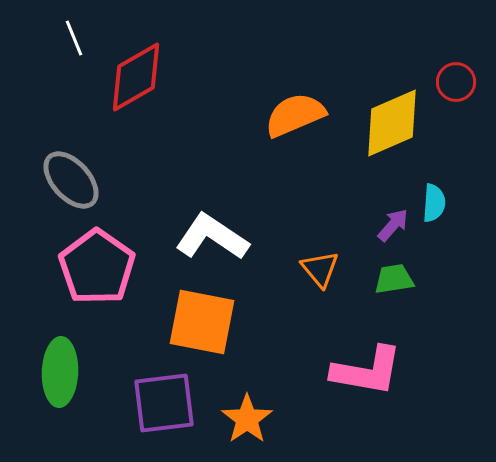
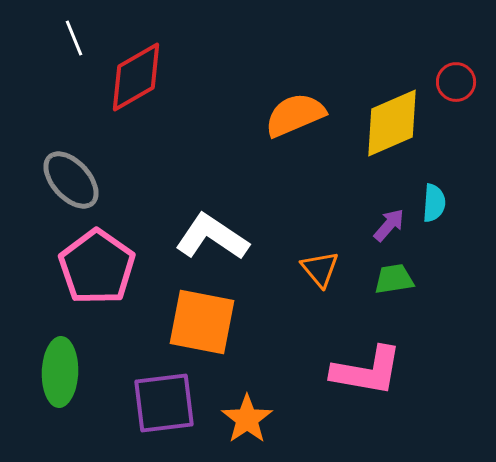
purple arrow: moved 4 px left
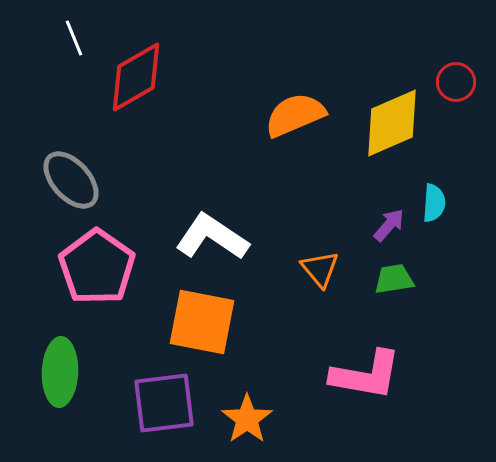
pink L-shape: moved 1 px left, 4 px down
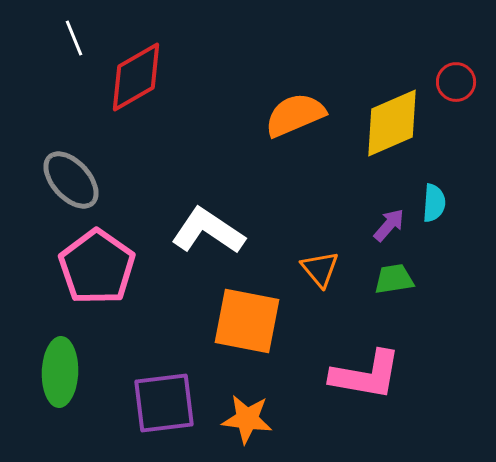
white L-shape: moved 4 px left, 6 px up
orange square: moved 45 px right, 1 px up
orange star: rotated 30 degrees counterclockwise
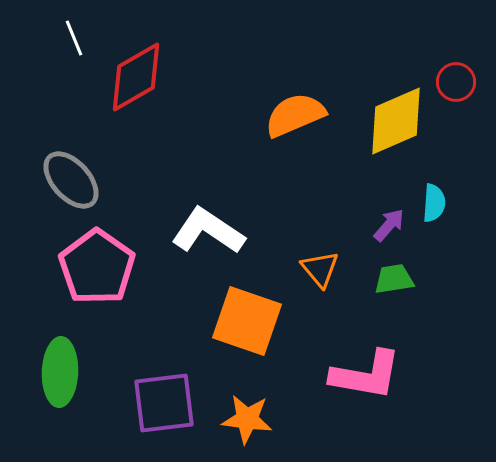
yellow diamond: moved 4 px right, 2 px up
orange square: rotated 8 degrees clockwise
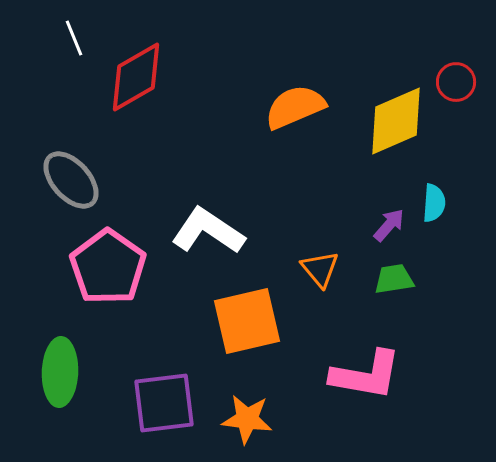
orange semicircle: moved 8 px up
pink pentagon: moved 11 px right
orange square: rotated 32 degrees counterclockwise
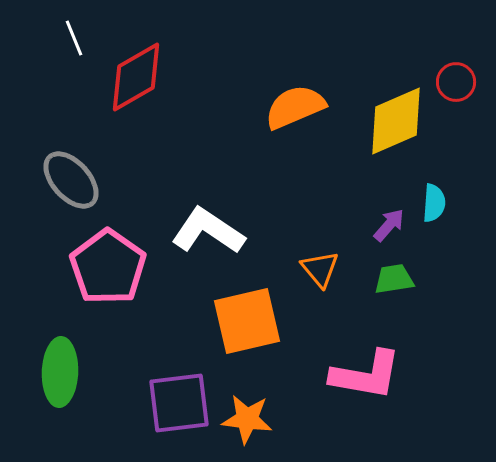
purple square: moved 15 px right
